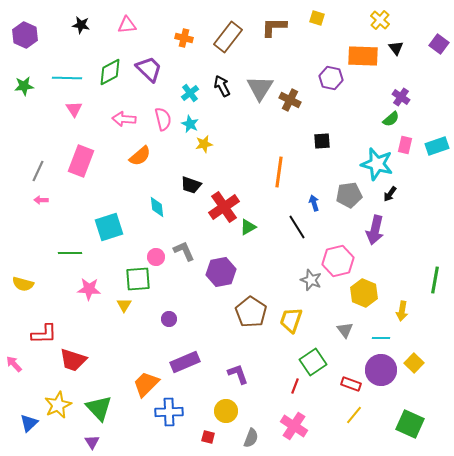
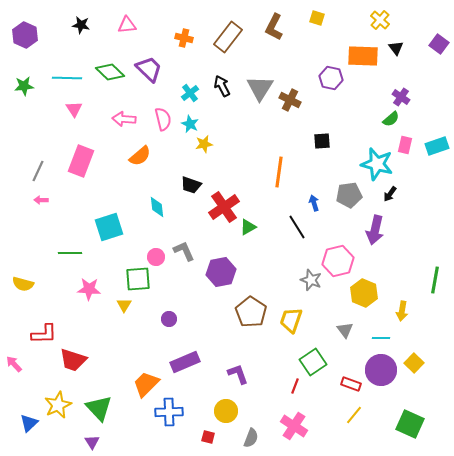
brown L-shape at (274, 27): rotated 64 degrees counterclockwise
green diamond at (110, 72): rotated 72 degrees clockwise
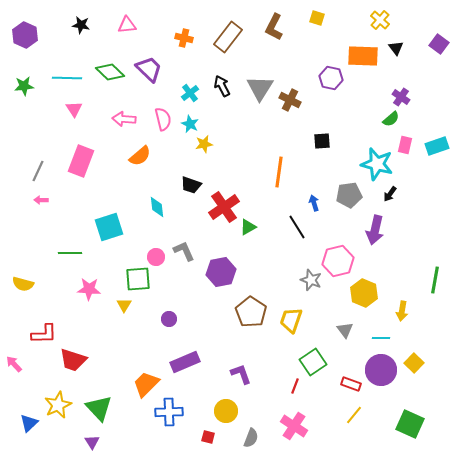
purple L-shape at (238, 374): moved 3 px right
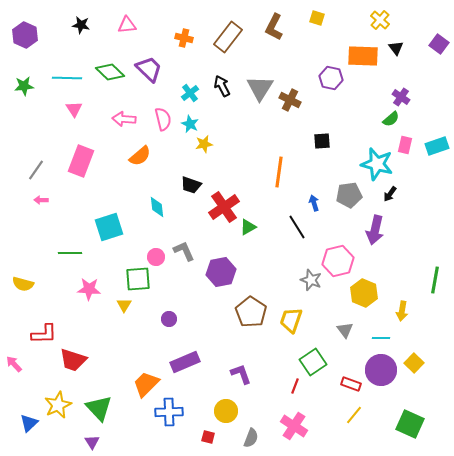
gray line at (38, 171): moved 2 px left, 1 px up; rotated 10 degrees clockwise
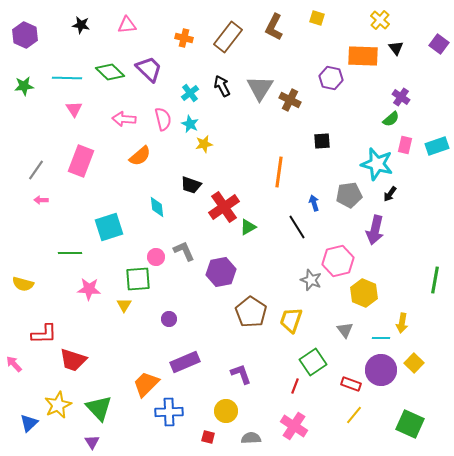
yellow arrow at (402, 311): moved 12 px down
gray semicircle at (251, 438): rotated 114 degrees counterclockwise
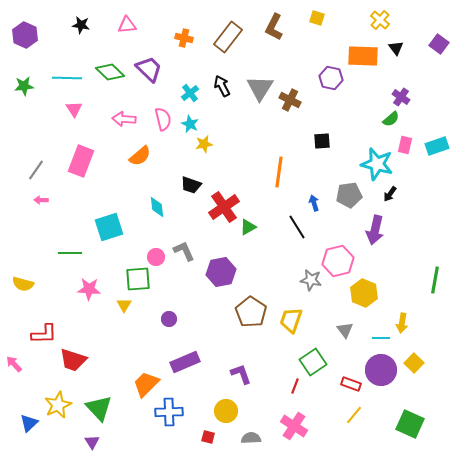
gray star at (311, 280): rotated 10 degrees counterclockwise
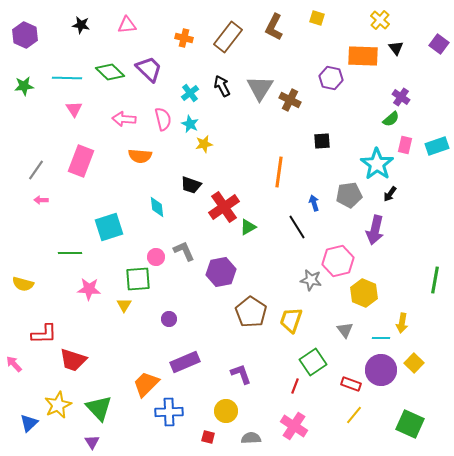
orange semicircle at (140, 156): rotated 45 degrees clockwise
cyan star at (377, 164): rotated 20 degrees clockwise
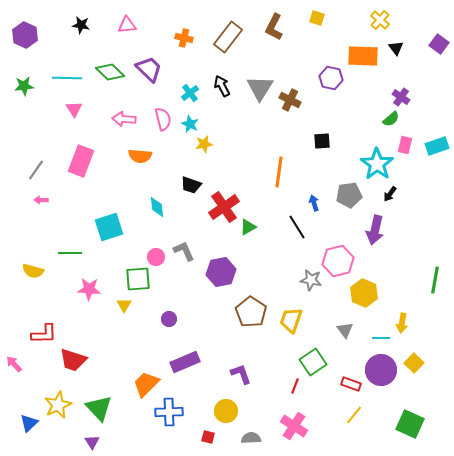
yellow semicircle at (23, 284): moved 10 px right, 13 px up
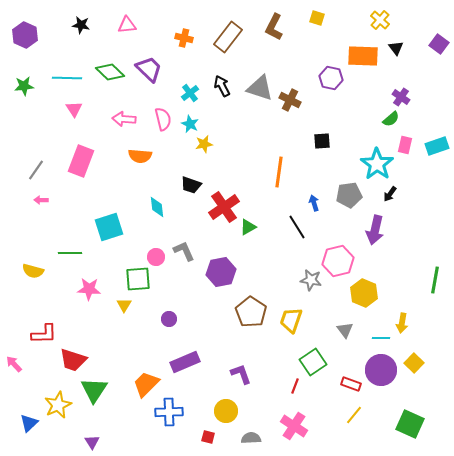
gray triangle at (260, 88): rotated 44 degrees counterclockwise
green triangle at (99, 408): moved 5 px left, 18 px up; rotated 16 degrees clockwise
